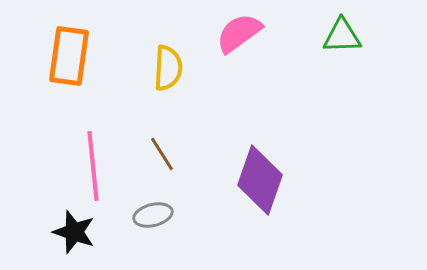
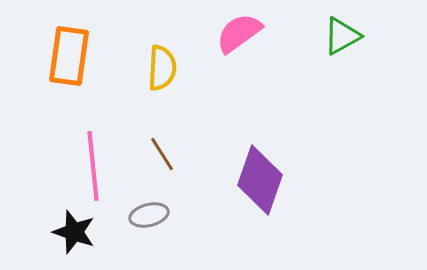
green triangle: rotated 27 degrees counterclockwise
yellow semicircle: moved 6 px left
gray ellipse: moved 4 px left
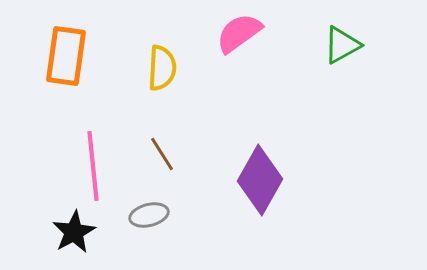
green triangle: moved 9 px down
orange rectangle: moved 3 px left
purple diamond: rotated 10 degrees clockwise
black star: rotated 24 degrees clockwise
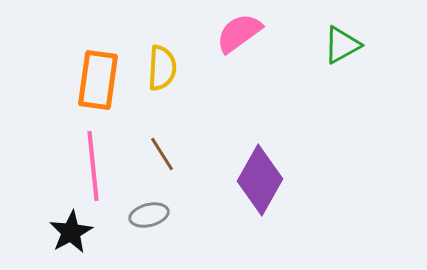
orange rectangle: moved 32 px right, 24 px down
black star: moved 3 px left
